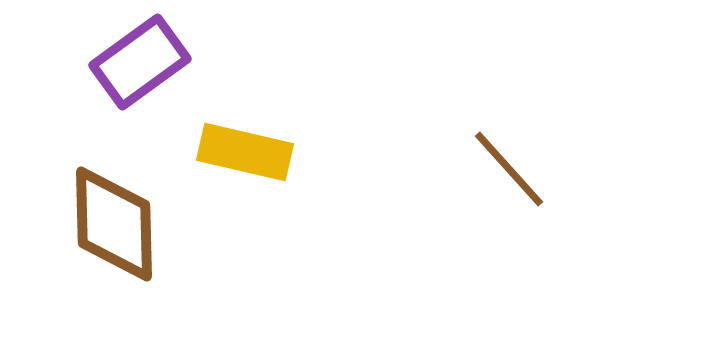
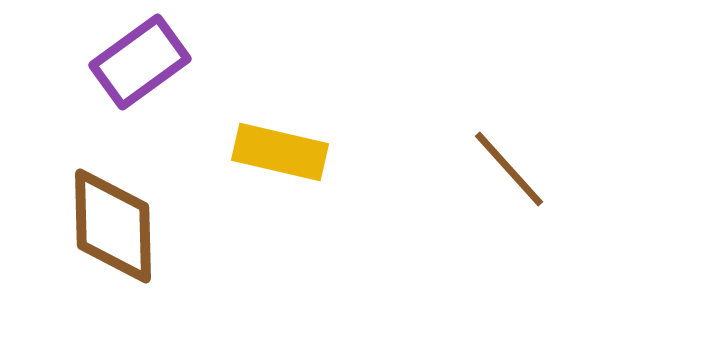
yellow rectangle: moved 35 px right
brown diamond: moved 1 px left, 2 px down
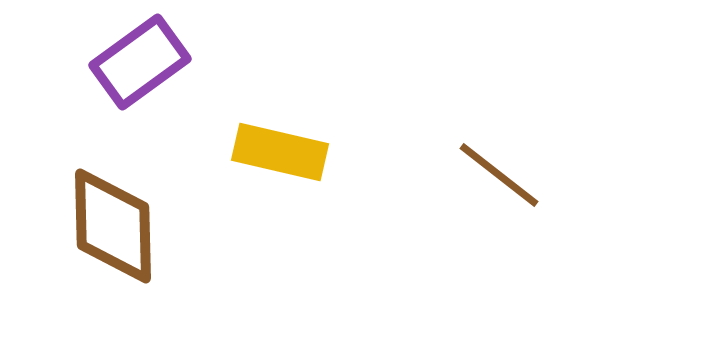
brown line: moved 10 px left, 6 px down; rotated 10 degrees counterclockwise
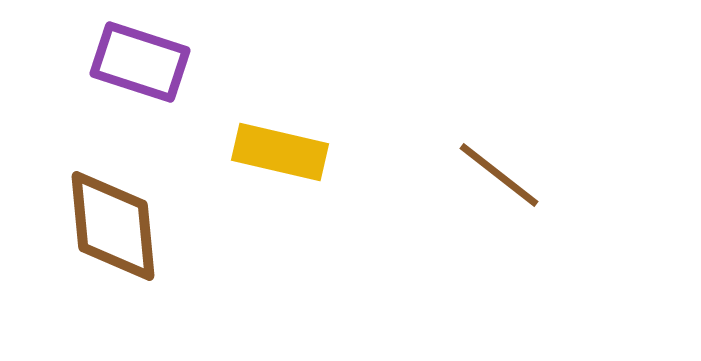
purple rectangle: rotated 54 degrees clockwise
brown diamond: rotated 4 degrees counterclockwise
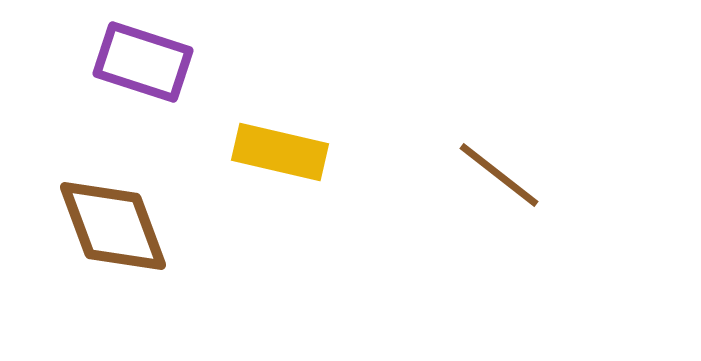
purple rectangle: moved 3 px right
brown diamond: rotated 15 degrees counterclockwise
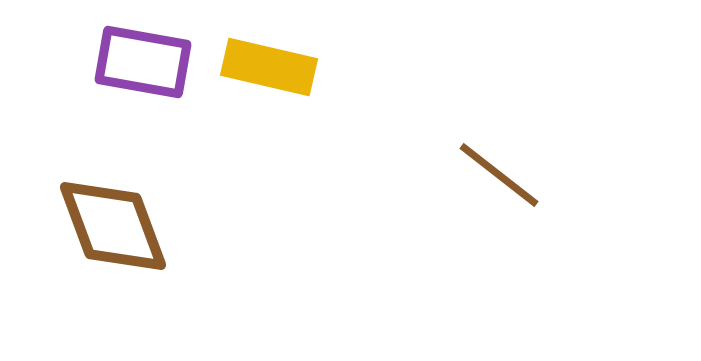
purple rectangle: rotated 8 degrees counterclockwise
yellow rectangle: moved 11 px left, 85 px up
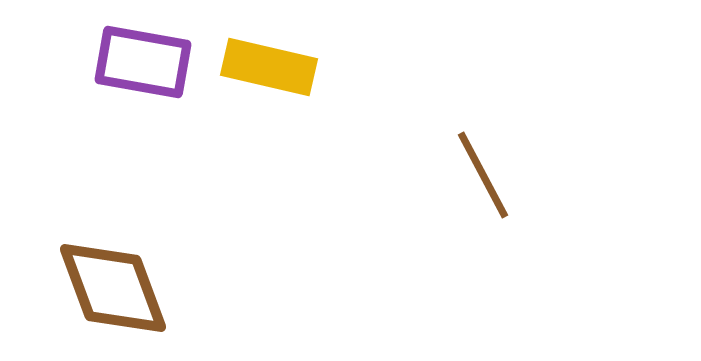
brown line: moved 16 px left; rotated 24 degrees clockwise
brown diamond: moved 62 px down
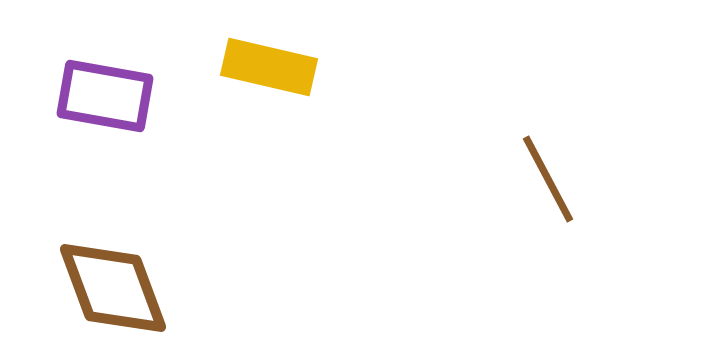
purple rectangle: moved 38 px left, 34 px down
brown line: moved 65 px right, 4 px down
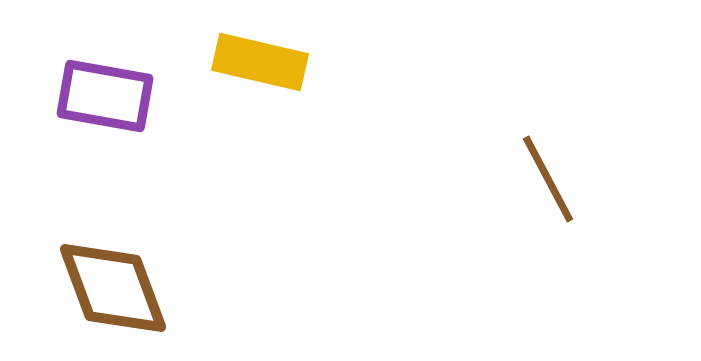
yellow rectangle: moved 9 px left, 5 px up
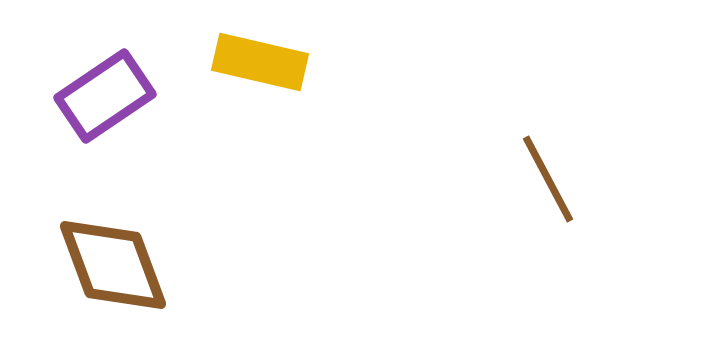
purple rectangle: rotated 44 degrees counterclockwise
brown diamond: moved 23 px up
